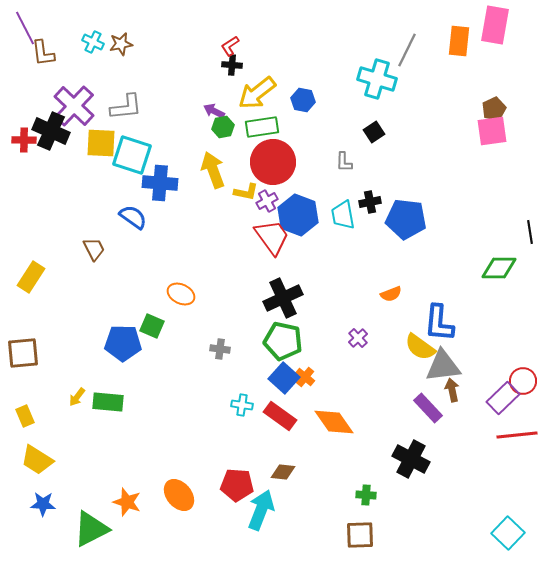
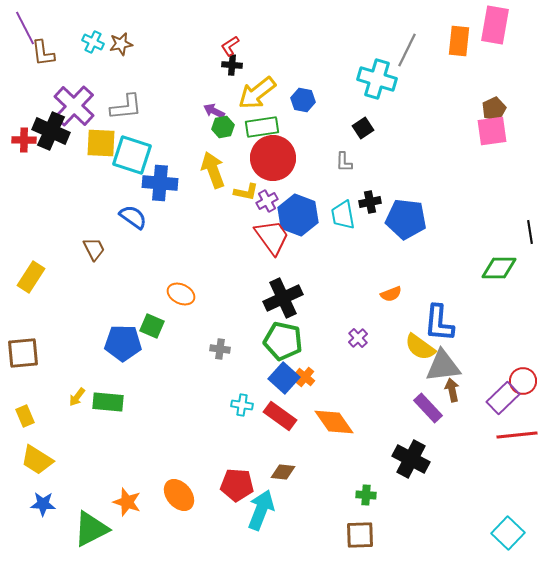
black square at (374, 132): moved 11 px left, 4 px up
red circle at (273, 162): moved 4 px up
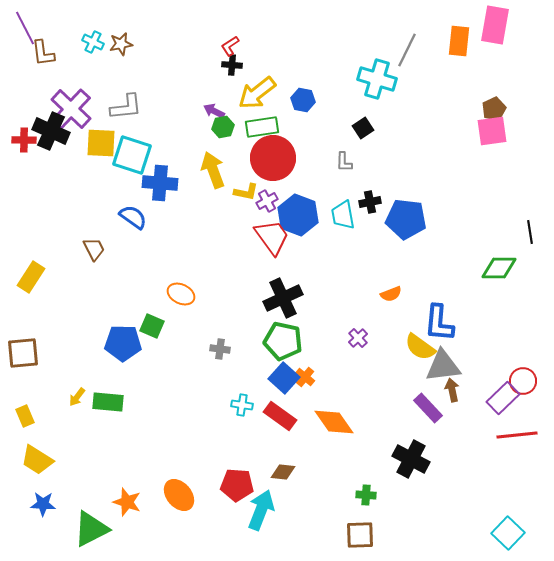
purple cross at (74, 106): moved 3 px left, 3 px down
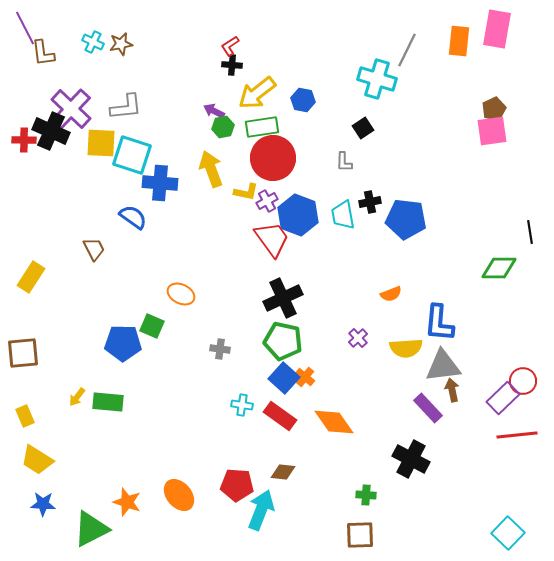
pink rectangle at (495, 25): moved 2 px right, 4 px down
yellow arrow at (213, 170): moved 2 px left, 1 px up
red trapezoid at (272, 237): moved 2 px down
yellow semicircle at (420, 347): moved 14 px left, 1 px down; rotated 40 degrees counterclockwise
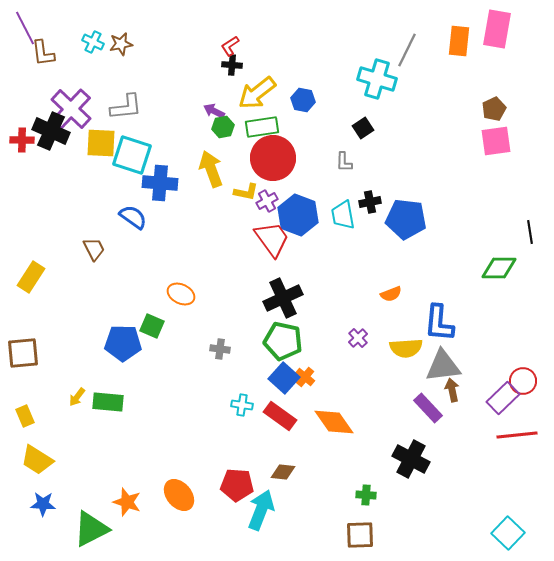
pink square at (492, 131): moved 4 px right, 10 px down
red cross at (24, 140): moved 2 px left
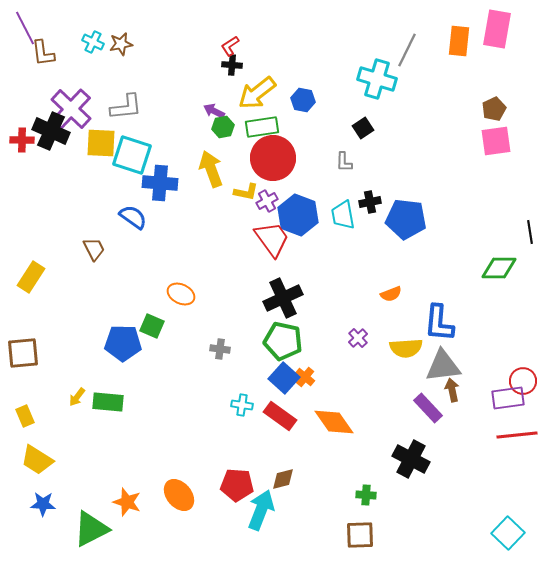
purple rectangle at (503, 398): moved 5 px right; rotated 36 degrees clockwise
brown diamond at (283, 472): moved 7 px down; rotated 20 degrees counterclockwise
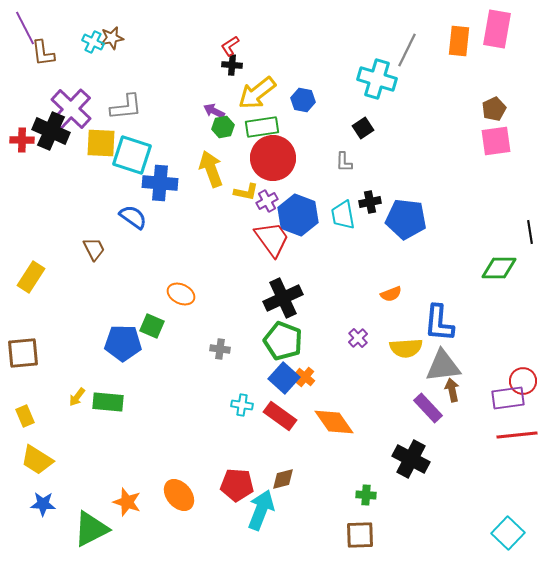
brown star at (121, 44): moved 9 px left, 6 px up
green pentagon at (283, 341): rotated 9 degrees clockwise
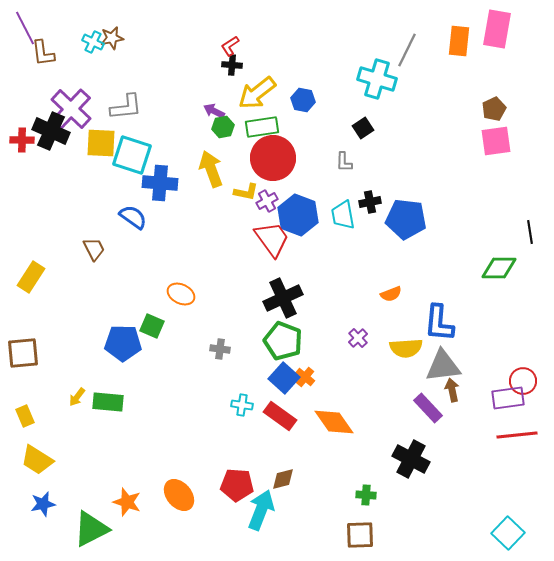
blue star at (43, 504): rotated 15 degrees counterclockwise
